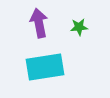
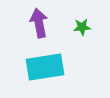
green star: moved 3 px right
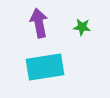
green star: rotated 12 degrees clockwise
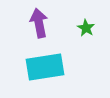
green star: moved 4 px right, 1 px down; rotated 24 degrees clockwise
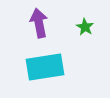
green star: moved 1 px left, 1 px up
